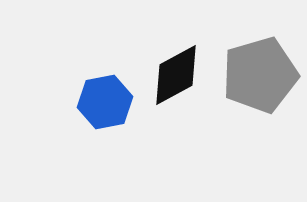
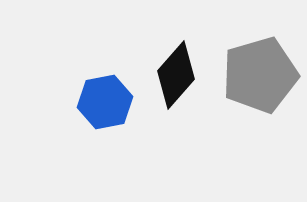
black diamond: rotated 20 degrees counterclockwise
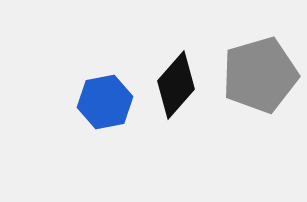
black diamond: moved 10 px down
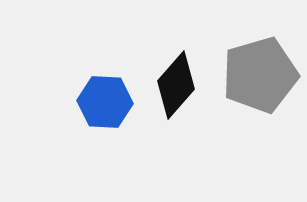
blue hexagon: rotated 14 degrees clockwise
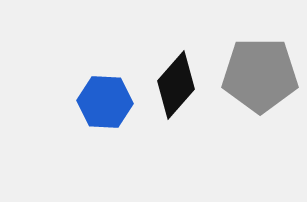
gray pentagon: rotated 16 degrees clockwise
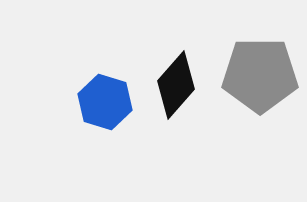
blue hexagon: rotated 14 degrees clockwise
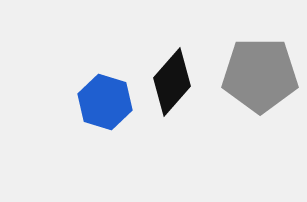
black diamond: moved 4 px left, 3 px up
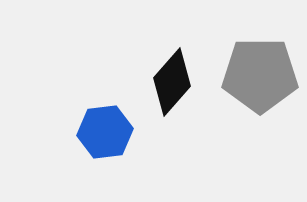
blue hexagon: moved 30 px down; rotated 24 degrees counterclockwise
